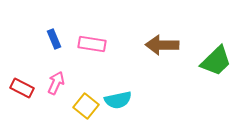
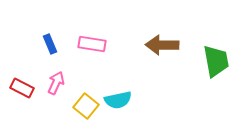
blue rectangle: moved 4 px left, 5 px down
green trapezoid: rotated 56 degrees counterclockwise
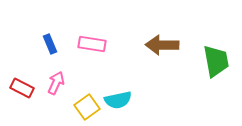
yellow square: moved 1 px right, 1 px down; rotated 15 degrees clockwise
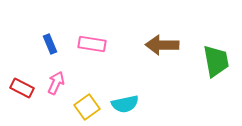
cyan semicircle: moved 7 px right, 4 px down
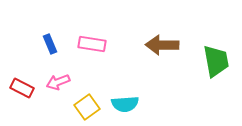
pink arrow: moved 2 px right, 1 px up; rotated 135 degrees counterclockwise
cyan semicircle: rotated 8 degrees clockwise
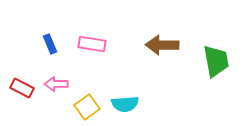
pink arrow: moved 2 px left, 2 px down; rotated 20 degrees clockwise
